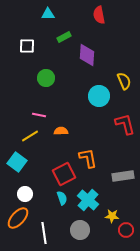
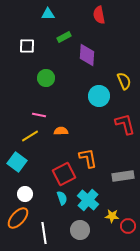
red circle: moved 2 px right, 4 px up
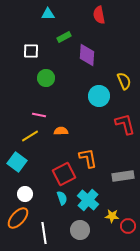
white square: moved 4 px right, 5 px down
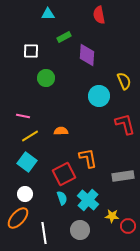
pink line: moved 16 px left, 1 px down
cyan square: moved 10 px right
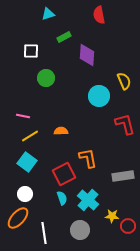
cyan triangle: rotated 16 degrees counterclockwise
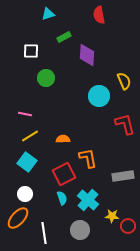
pink line: moved 2 px right, 2 px up
orange semicircle: moved 2 px right, 8 px down
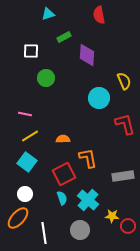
cyan circle: moved 2 px down
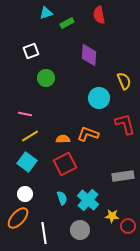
cyan triangle: moved 2 px left, 1 px up
green rectangle: moved 3 px right, 14 px up
white square: rotated 21 degrees counterclockwise
purple diamond: moved 2 px right
orange L-shape: moved 24 px up; rotated 60 degrees counterclockwise
red square: moved 1 px right, 10 px up
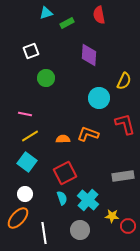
yellow semicircle: rotated 48 degrees clockwise
red square: moved 9 px down
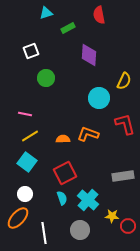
green rectangle: moved 1 px right, 5 px down
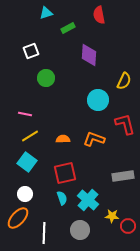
cyan circle: moved 1 px left, 2 px down
orange L-shape: moved 6 px right, 5 px down
red square: rotated 15 degrees clockwise
white line: rotated 10 degrees clockwise
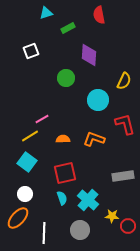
green circle: moved 20 px right
pink line: moved 17 px right, 5 px down; rotated 40 degrees counterclockwise
